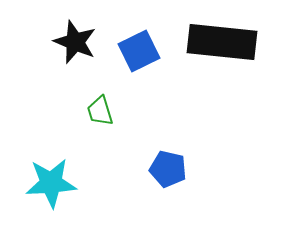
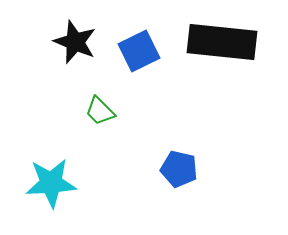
green trapezoid: rotated 28 degrees counterclockwise
blue pentagon: moved 11 px right
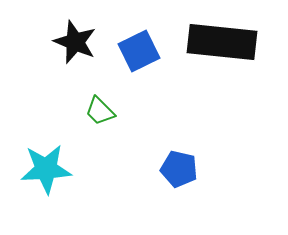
cyan star: moved 5 px left, 14 px up
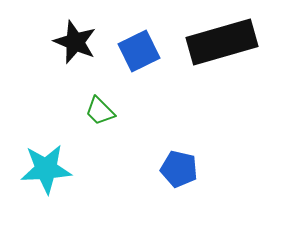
black rectangle: rotated 22 degrees counterclockwise
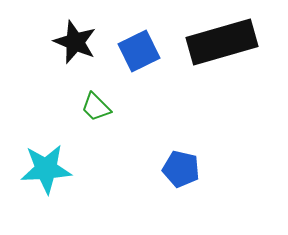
green trapezoid: moved 4 px left, 4 px up
blue pentagon: moved 2 px right
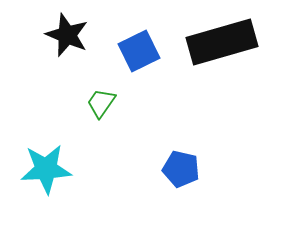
black star: moved 8 px left, 7 px up
green trapezoid: moved 5 px right, 4 px up; rotated 80 degrees clockwise
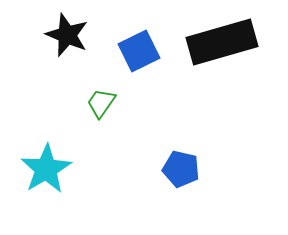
cyan star: rotated 27 degrees counterclockwise
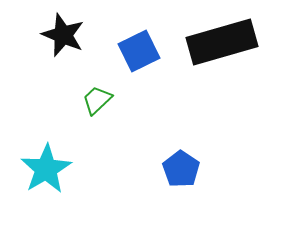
black star: moved 4 px left
green trapezoid: moved 4 px left, 3 px up; rotated 12 degrees clockwise
blue pentagon: rotated 21 degrees clockwise
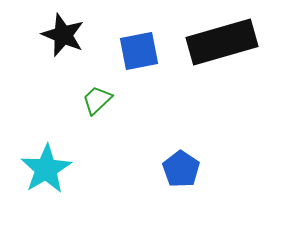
blue square: rotated 15 degrees clockwise
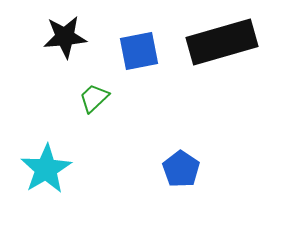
black star: moved 2 px right, 2 px down; rotated 27 degrees counterclockwise
green trapezoid: moved 3 px left, 2 px up
